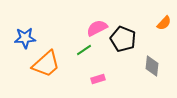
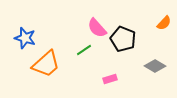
pink semicircle: rotated 105 degrees counterclockwise
blue star: rotated 20 degrees clockwise
gray diamond: moved 3 px right; rotated 65 degrees counterclockwise
pink rectangle: moved 12 px right
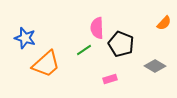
pink semicircle: rotated 40 degrees clockwise
black pentagon: moved 2 px left, 5 px down
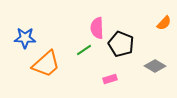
blue star: rotated 15 degrees counterclockwise
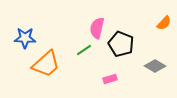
pink semicircle: rotated 15 degrees clockwise
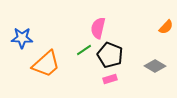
orange semicircle: moved 2 px right, 4 px down
pink semicircle: moved 1 px right
blue star: moved 3 px left
black pentagon: moved 11 px left, 11 px down
